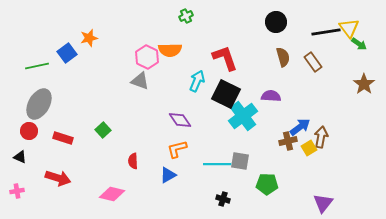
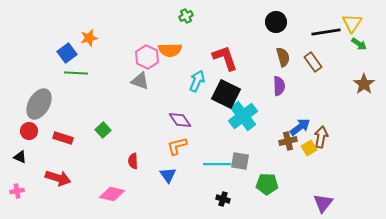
yellow triangle: moved 3 px right, 5 px up; rotated 10 degrees clockwise
green line: moved 39 px right, 7 px down; rotated 15 degrees clockwise
purple semicircle: moved 8 px right, 10 px up; rotated 84 degrees clockwise
orange L-shape: moved 3 px up
blue triangle: rotated 36 degrees counterclockwise
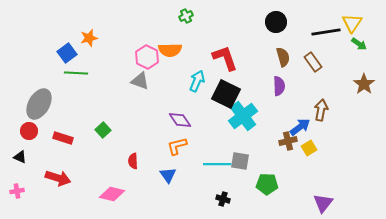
brown arrow: moved 27 px up
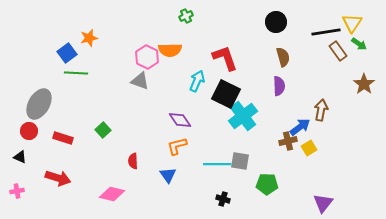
brown rectangle: moved 25 px right, 11 px up
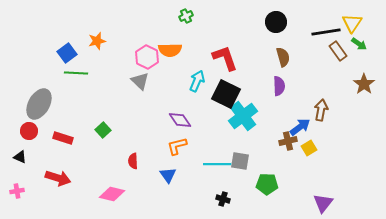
orange star: moved 8 px right, 3 px down
gray triangle: rotated 24 degrees clockwise
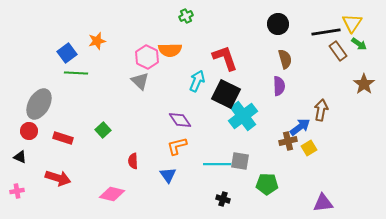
black circle: moved 2 px right, 2 px down
brown semicircle: moved 2 px right, 2 px down
purple triangle: rotated 45 degrees clockwise
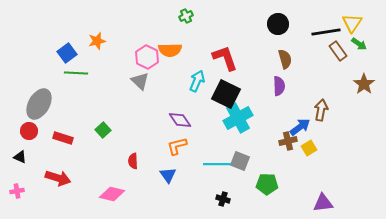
cyan cross: moved 5 px left, 2 px down; rotated 8 degrees clockwise
gray square: rotated 12 degrees clockwise
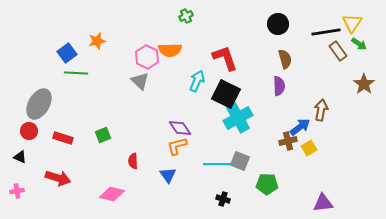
purple diamond: moved 8 px down
green square: moved 5 px down; rotated 21 degrees clockwise
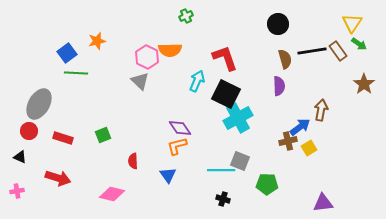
black line: moved 14 px left, 19 px down
cyan line: moved 4 px right, 6 px down
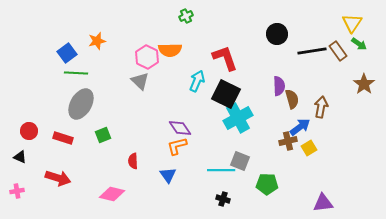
black circle: moved 1 px left, 10 px down
brown semicircle: moved 7 px right, 40 px down
gray ellipse: moved 42 px right
brown arrow: moved 3 px up
